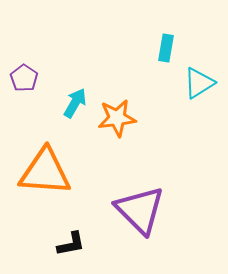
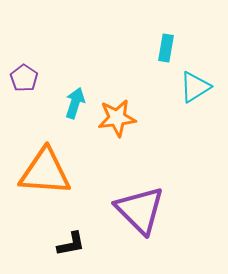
cyan triangle: moved 4 px left, 4 px down
cyan arrow: rotated 12 degrees counterclockwise
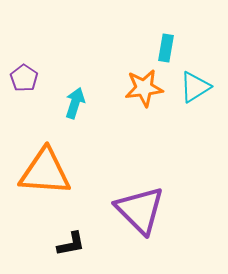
orange star: moved 27 px right, 30 px up
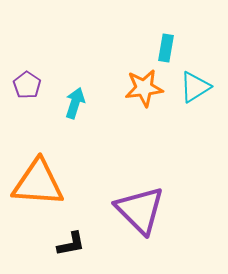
purple pentagon: moved 3 px right, 7 px down
orange triangle: moved 7 px left, 11 px down
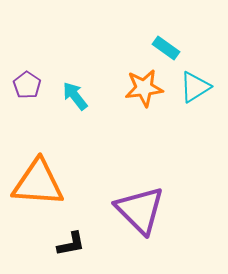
cyan rectangle: rotated 64 degrees counterclockwise
cyan arrow: moved 7 px up; rotated 56 degrees counterclockwise
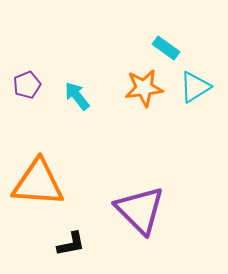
purple pentagon: rotated 16 degrees clockwise
cyan arrow: moved 2 px right
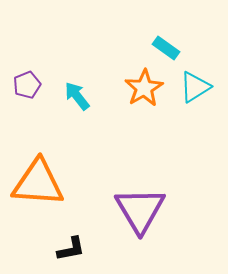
orange star: rotated 24 degrees counterclockwise
purple triangle: rotated 14 degrees clockwise
black L-shape: moved 5 px down
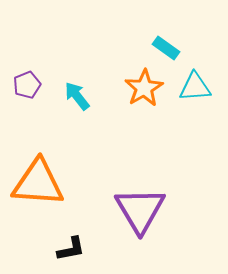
cyan triangle: rotated 28 degrees clockwise
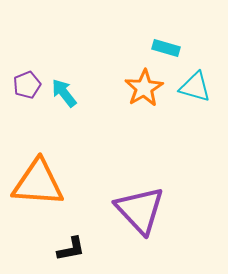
cyan rectangle: rotated 20 degrees counterclockwise
cyan triangle: rotated 20 degrees clockwise
cyan arrow: moved 13 px left, 3 px up
purple triangle: rotated 12 degrees counterclockwise
